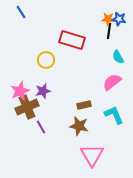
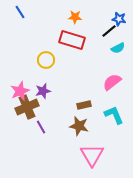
blue line: moved 1 px left
orange star: moved 33 px left, 2 px up
black line: rotated 42 degrees clockwise
cyan semicircle: moved 9 px up; rotated 88 degrees counterclockwise
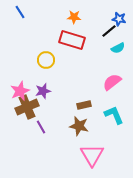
orange star: moved 1 px left
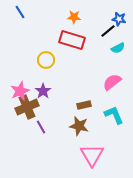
black line: moved 1 px left
purple star: rotated 21 degrees counterclockwise
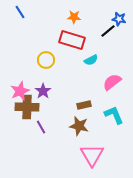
cyan semicircle: moved 27 px left, 12 px down
brown cross: rotated 25 degrees clockwise
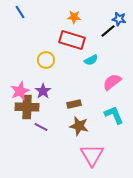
brown rectangle: moved 10 px left, 1 px up
purple line: rotated 32 degrees counterclockwise
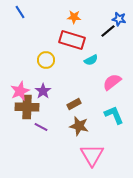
brown rectangle: rotated 16 degrees counterclockwise
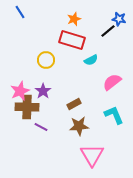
orange star: moved 2 px down; rotated 24 degrees counterclockwise
brown star: rotated 18 degrees counterclockwise
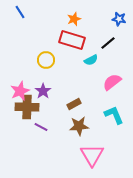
black line: moved 12 px down
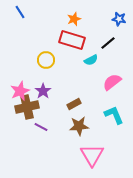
brown cross: rotated 15 degrees counterclockwise
